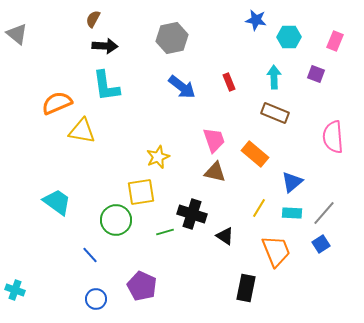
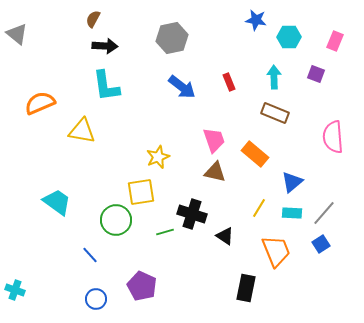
orange semicircle: moved 17 px left
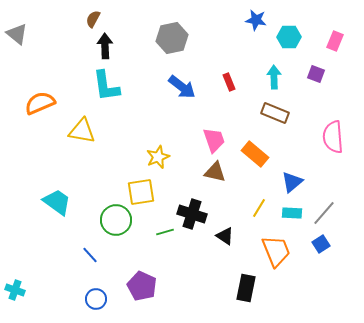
black arrow: rotated 95 degrees counterclockwise
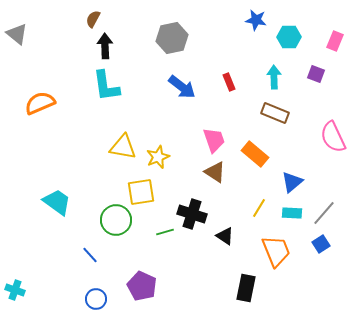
yellow triangle: moved 41 px right, 16 px down
pink semicircle: rotated 20 degrees counterclockwise
brown triangle: rotated 20 degrees clockwise
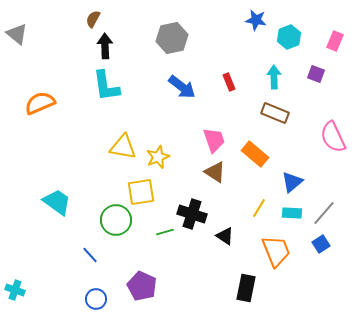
cyan hexagon: rotated 20 degrees counterclockwise
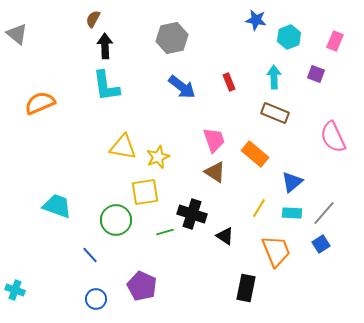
yellow square: moved 4 px right
cyan trapezoid: moved 4 px down; rotated 16 degrees counterclockwise
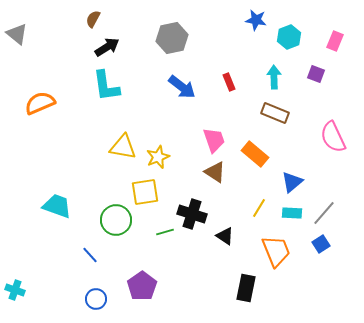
black arrow: moved 2 px right, 1 px down; rotated 60 degrees clockwise
purple pentagon: rotated 12 degrees clockwise
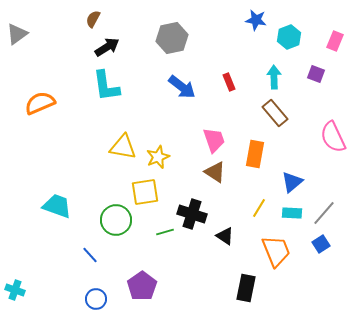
gray triangle: rotated 45 degrees clockwise
brown rectangle: rotated 28 degrees clockwise
orange rectangle: rotated 60 degrees clockwise
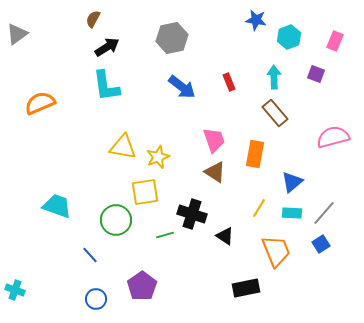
pink semicircle: rotated 100 degrees clockwise
green line: moved 3 px down
black rectangle: rotated 68 degrees clockwise
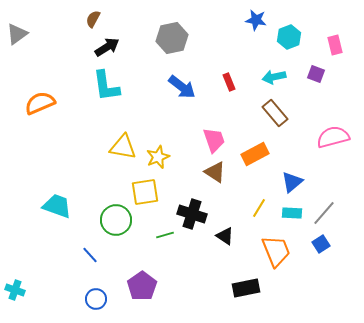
pink rectangle: moved 4 px down; rotated 36 degrees counterclockwise
cyan arrow: rotated 100 degrees counterclockwise
orange rectangle: rotated 52 degrees clockwise
